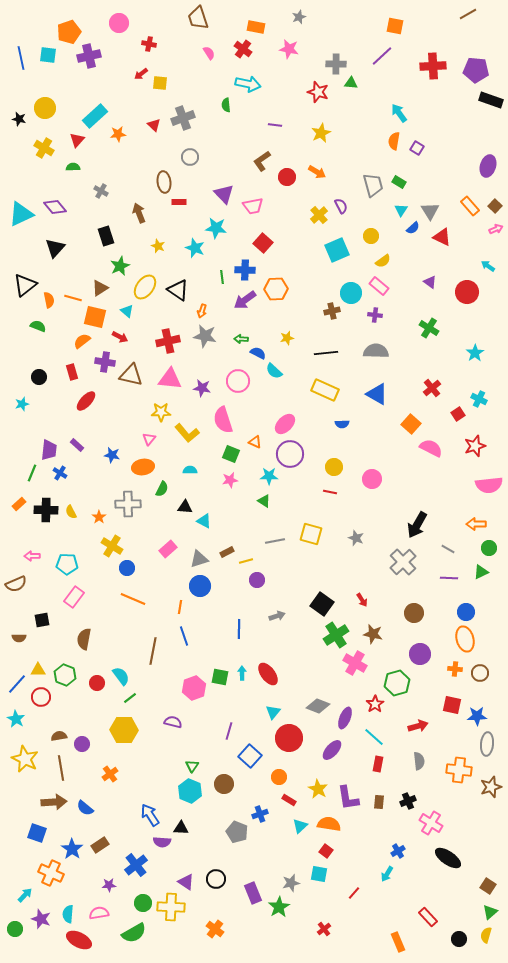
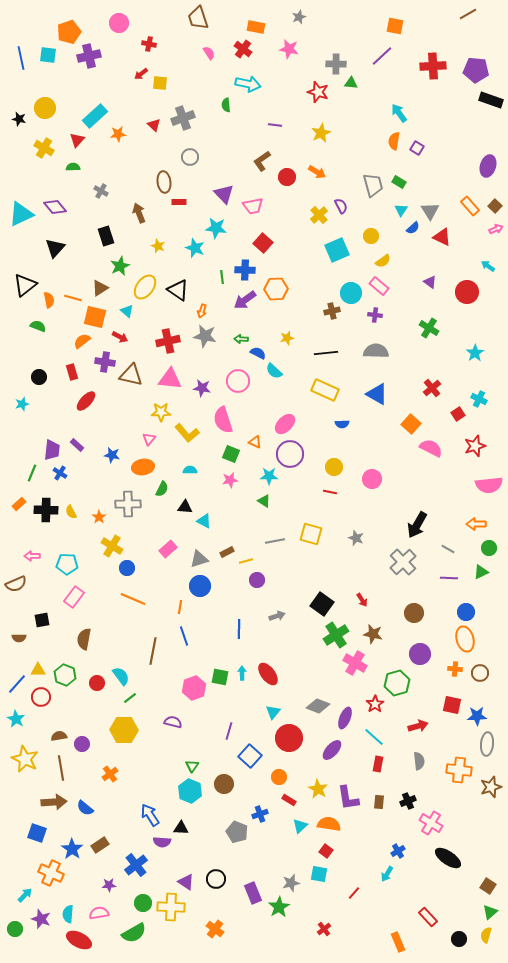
purple trapezoid at (49, 450): moved 3 px right
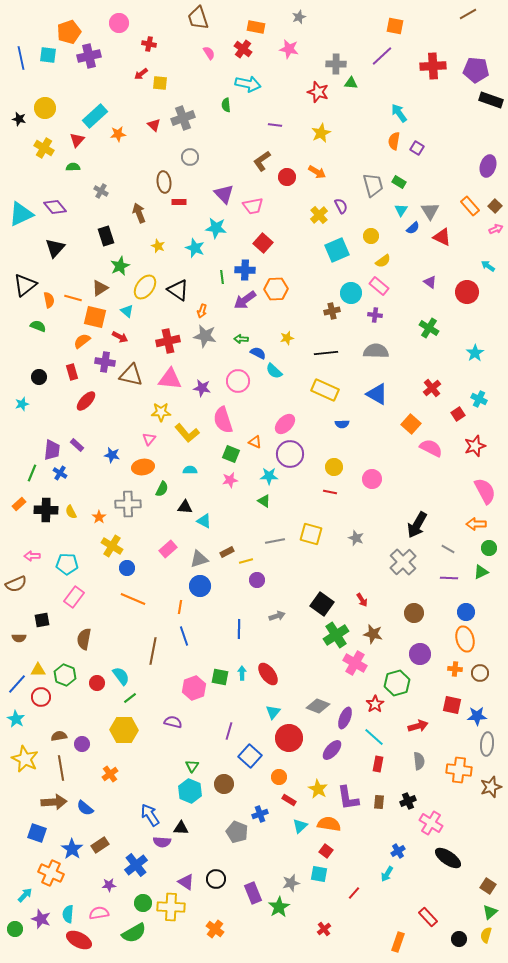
pink semicircle at (489, 485): moved 4 px left, 6 px down; rotated 112 degrees counterclockwise
orange rectangle at (398, 942): rotated 42 degrees clockwise
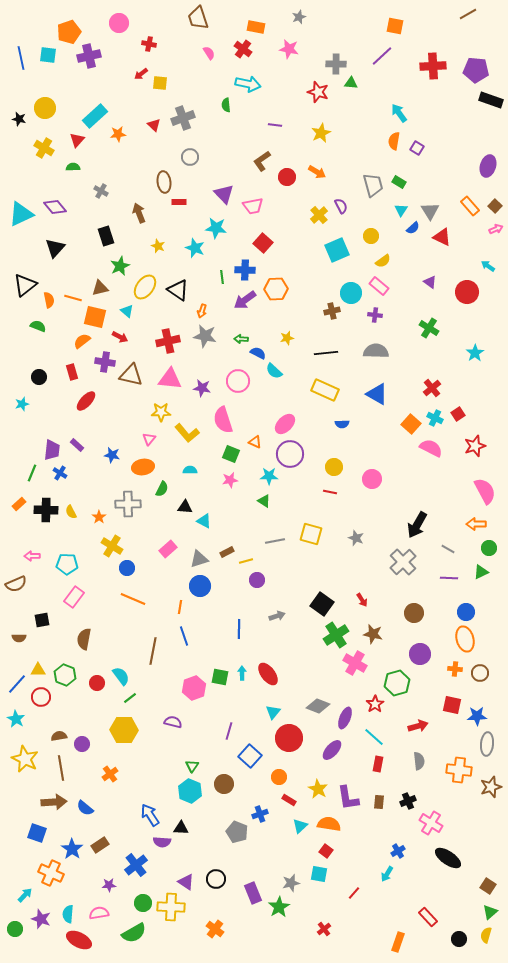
brown triangle at (100, 288): rotated 18 degrees clockwise
cyan cross at (479, 399): moved 44 px left, 19 px down
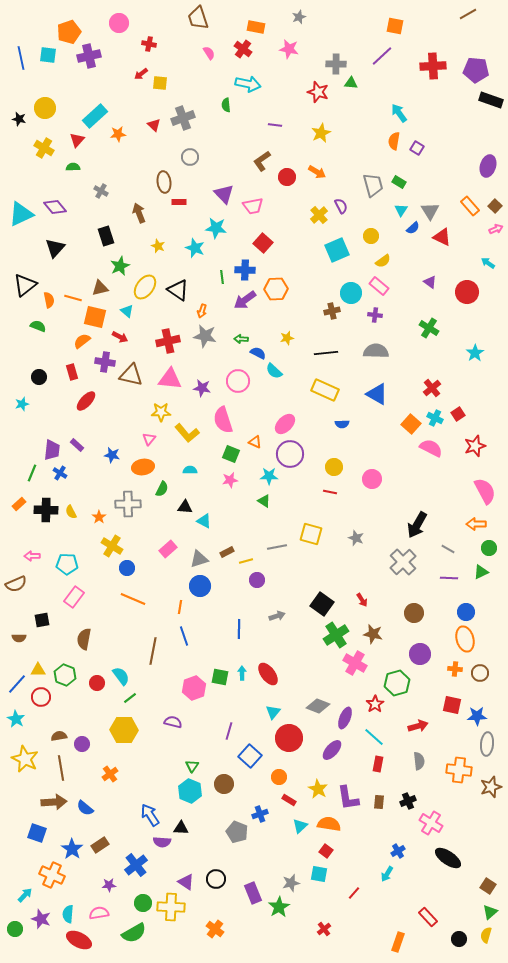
cyan arrow at (488, 266): moved 3 px up
gray line at (275, 541): moved 2 px right, 6 px down
orange cross at (51, 873): moved 1 px right, 2 px down
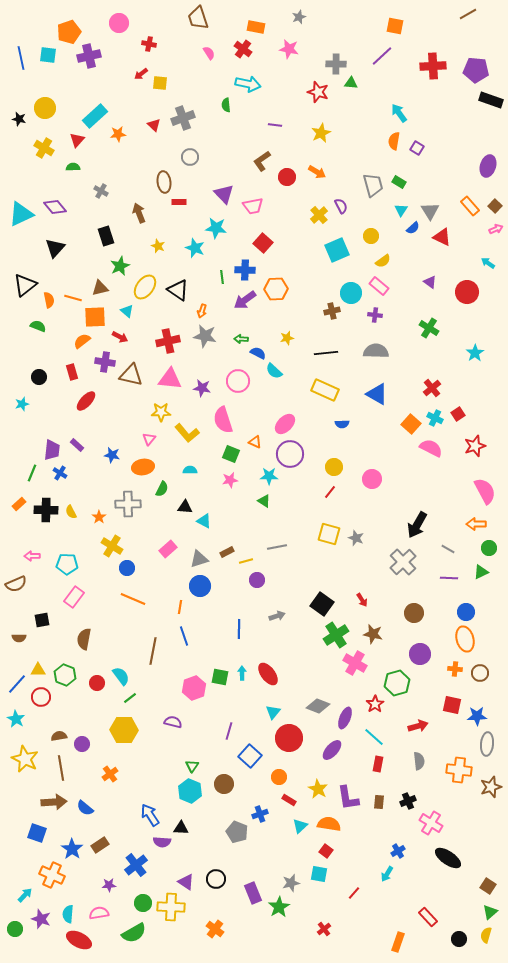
orange square at (95, 317): rotated 15 degrees counterclockwise
red line at (330, 492): rotated 64 degrees counterclockwise
yellow square at (311, 534): moved 18 px right
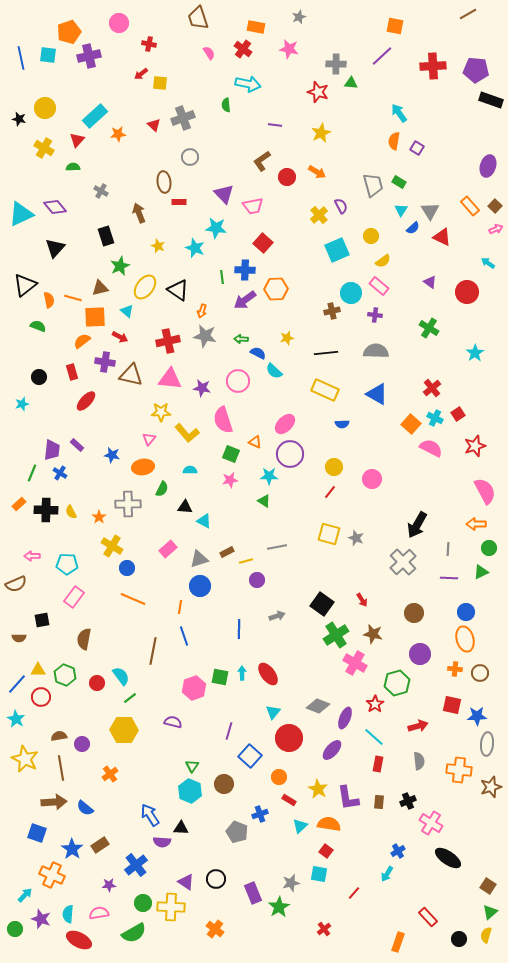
gray line at (448, 549): rotated 64 degrees clockwise
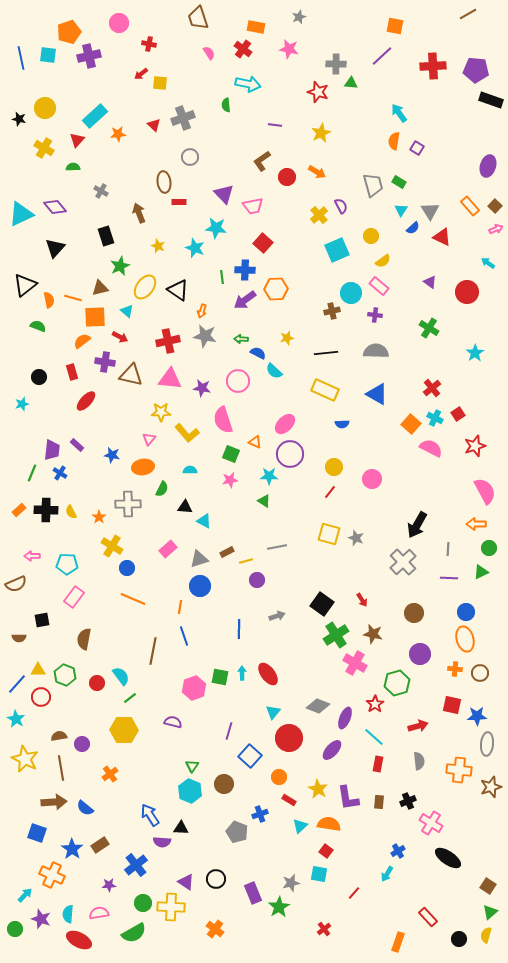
orange rectangle at (19, 504): moved 6 px down
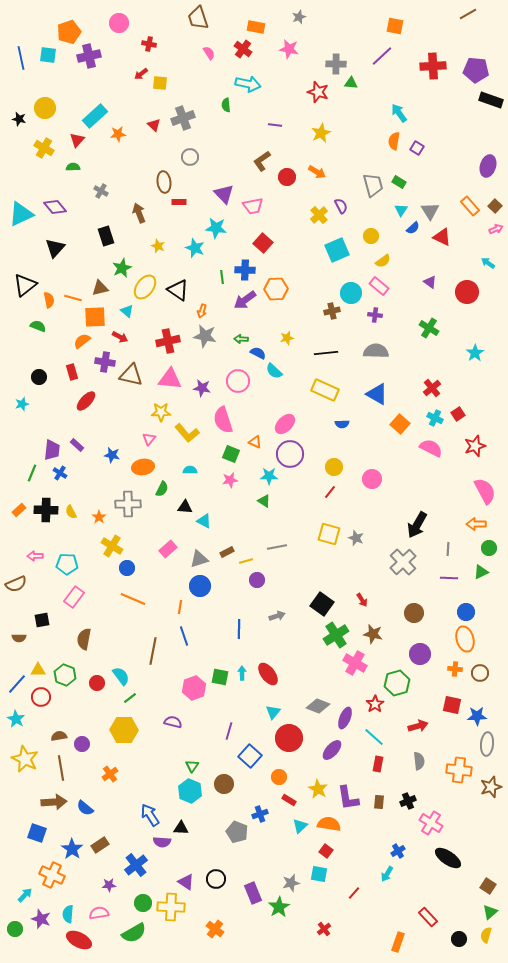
green star at (120, 266): moved 2 px right, 2 px down
orange square at (411, 424): moved 11 px left
pink arrow at (32, 556): moved 3 px right
